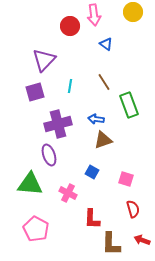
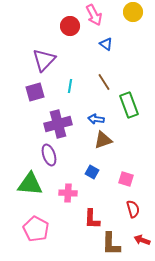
pink arrow: rotated 20 degrees counterclockwise
pink cross: rotated 24 degrees counterclockwise
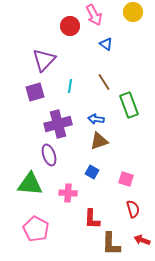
brown triangle: moved 4 px left, 1 px down
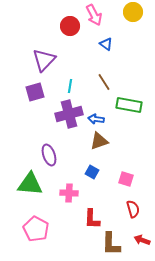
green rectangle: rotated 60 degrees counterclockwise
purple cross: moved 11 px right, 10 px up
pink cross: moved 1 px right
